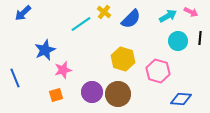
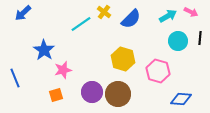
blue star: moved 1 px left; rotated 15 degrees counterclockwise
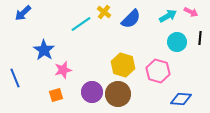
cyan circle: moved 1 px left, 1 px down
yellow hexagon: moved 6 px down
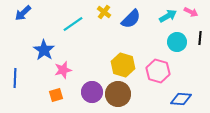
cyan line: moved 8 px left
blue line: rotated 24 degrees clockwise
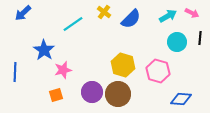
pink arrow: moved 1 px right, 1 px down
blue line: moved 6 px up
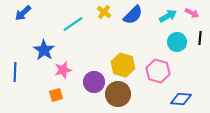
blue semicircle: moved 2 px right, 4 px up
purple circle: moved 2 px right, 10 px up
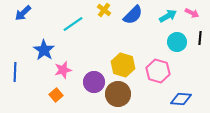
yellow cross: moved 2 px up
orange square: rotated 24 degrees counterclockwise
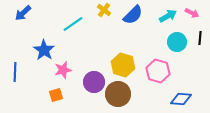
orange square: rotated 24 degrees clockwise
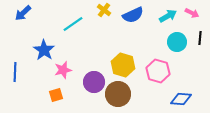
blue semicircle: rotated 20 degrees clockwise
